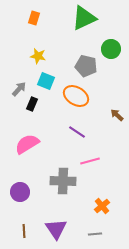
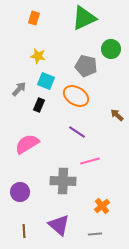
black rectangle: moved 7 px right, 1 px down
purple triangle: moved 3 px right, 4 px up; rotated 15 degrees counterclockwise
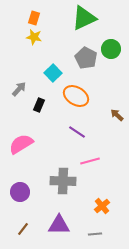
yellow star: moved 4 px left, 19 px up
gray pentagon: moved 8 px up; rotated 15 degrees clockwise
cyan square: moved 7 px right, 8 px up; rotated 24 degrees clockwise
pink semicircle: moved 6 px left
purple triangle: rotated 40 degrees counterclockwise
brown line: moved 1 px left, 2 px up; rotated 40 degrees clockwise
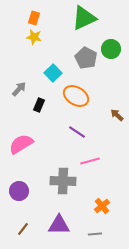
purple circle: moved 1 px left, 1 px up
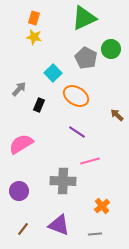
purple triangle: rotated 20 degrees clockwise
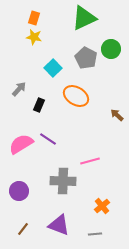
cyan square: moved 5 px up
purple line: moved 29 px left, 7 px down
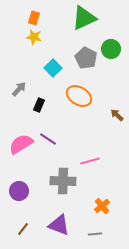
orange ellipse: moved 3 px right
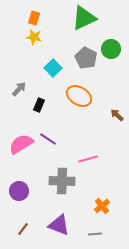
pink line: moved 2 px left, 2 px up
gray cross: moved 1 px left
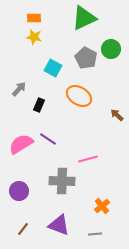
orange rectangle: rotated 72 degrees clockwise
cyan square: rotated 18 degrees counterclockwise
